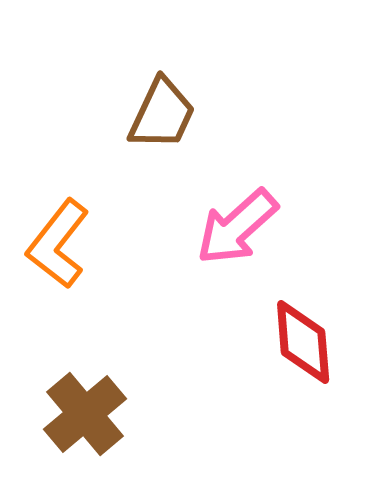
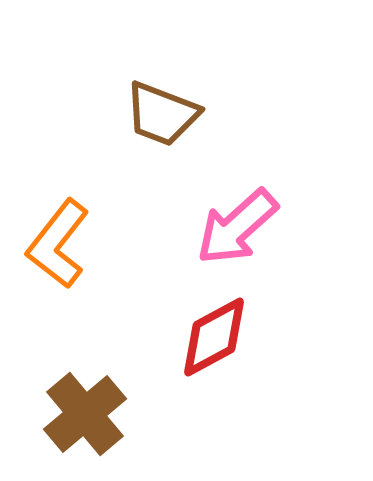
brown trapezoid: rotated 86 degrees clockwise
red diamond: moved 89 px left, 5 px up; rotated 66 degrees clockwise
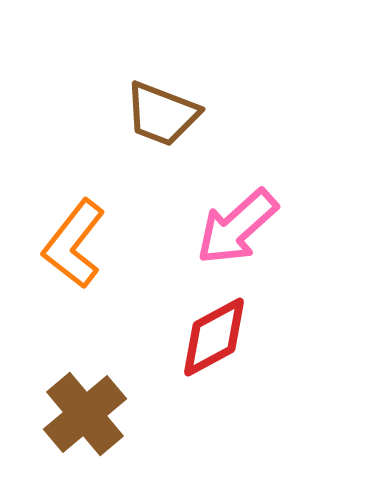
orange L-shape: moved 16 px right
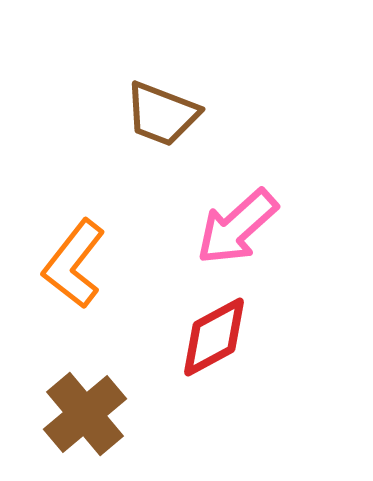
orange L-shape: moved 20 px down
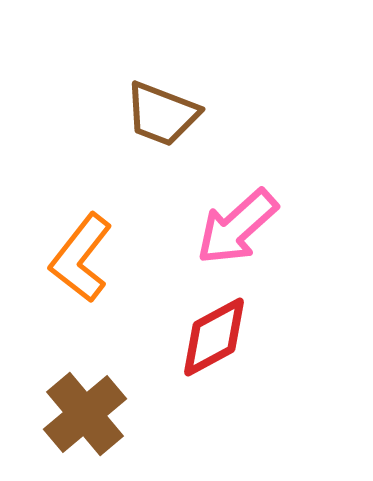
orange L-shape: moved 7 px right, 6 px up
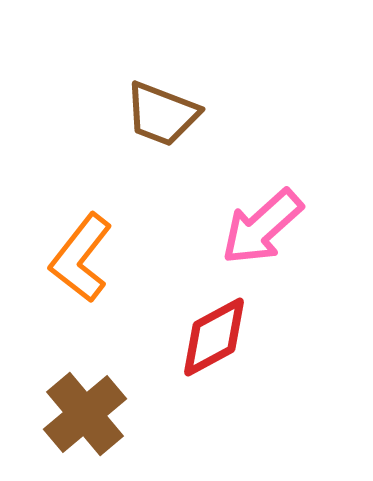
pink arrow: moved 25 px right
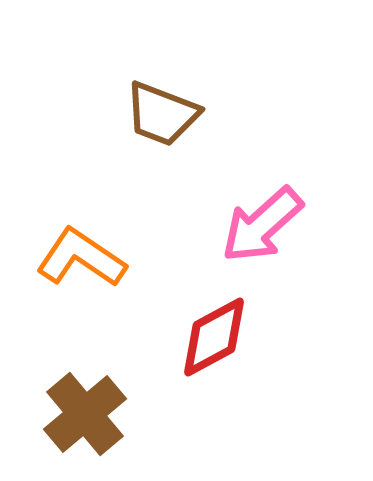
pink arrow: moved 2 px up
orange L-shape: rotated 86 degrees clockwise
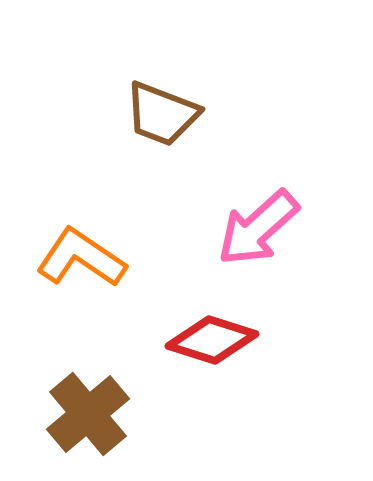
pink arrow: moved 4 px left, 3 px down
red diamond: moved 2 px left, 3 px down; rotated 46 degrees clockwise
brown cross: moved 3 px right
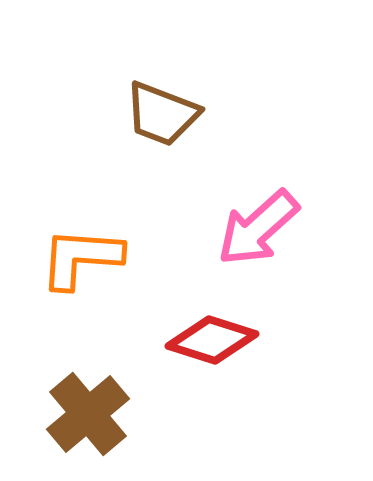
orange L-shape: rotated 30 degrees counterclockwise
